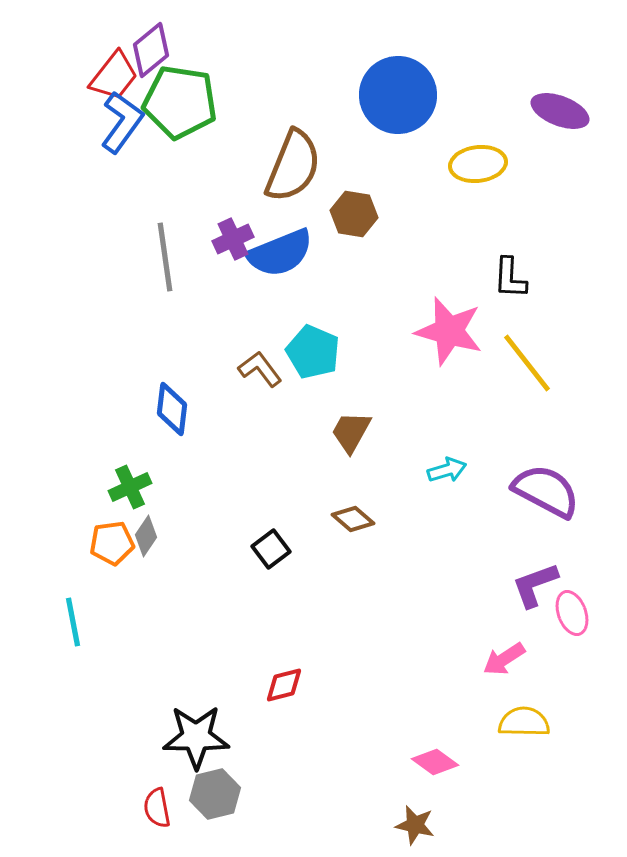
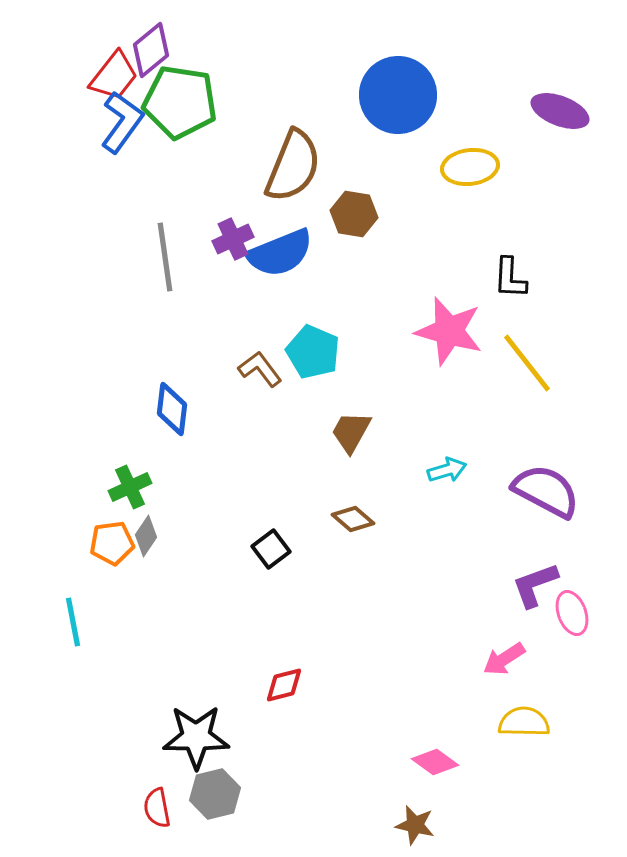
yellow ellipse: moved 8 px left, 3 px down
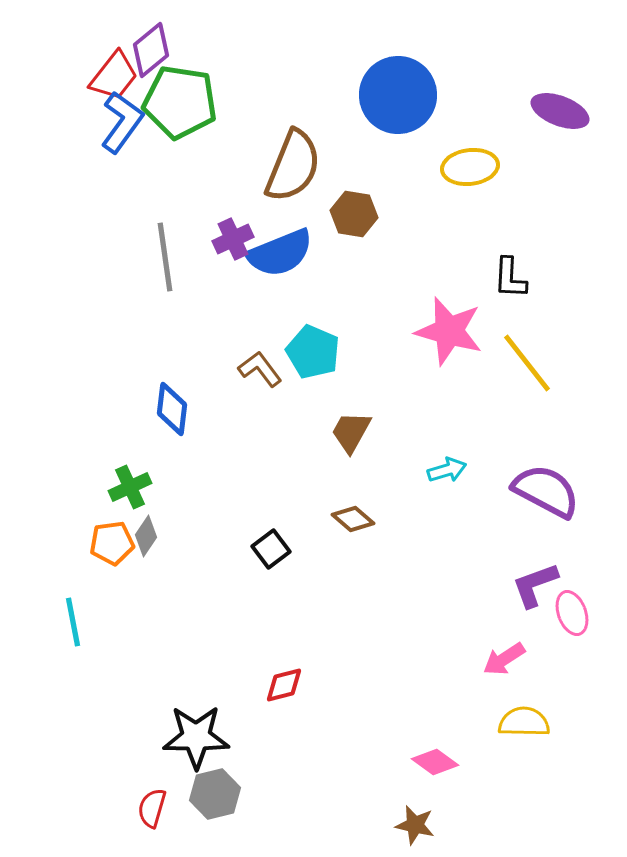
red semicircle: moved 5 px left; rotated 27 degrees clockwise
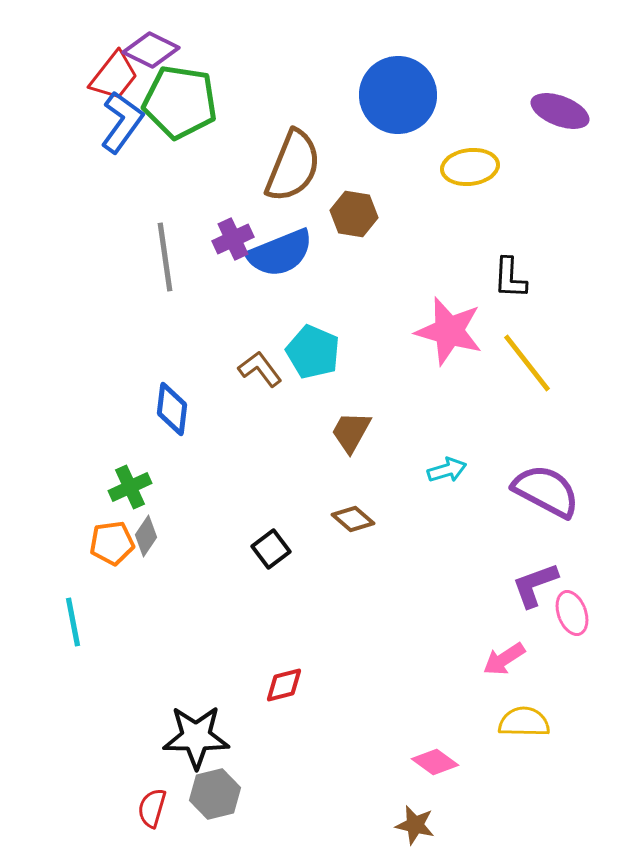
purple diamond: rotated 66 degrees clockwise
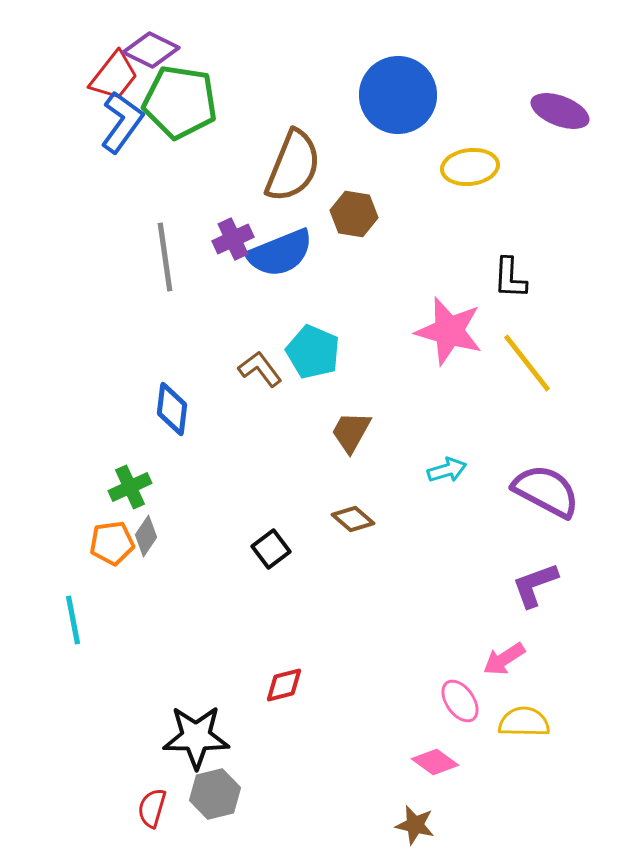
pink ellipse: moved 112 px left, 88 px down; rotated 15 degrees counterclockwise
cyan line: moved 2 px up
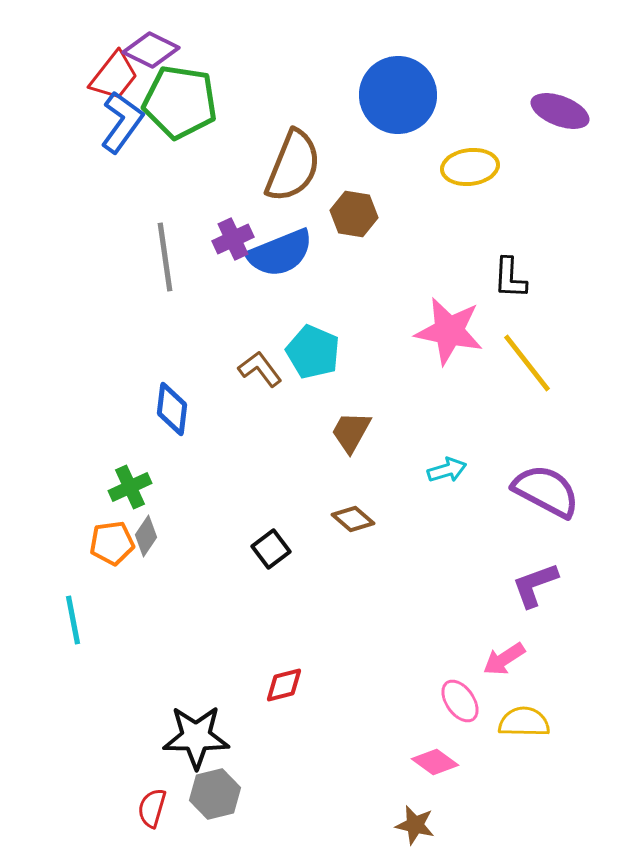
pink star: rotated 4 degrees counterclockwise
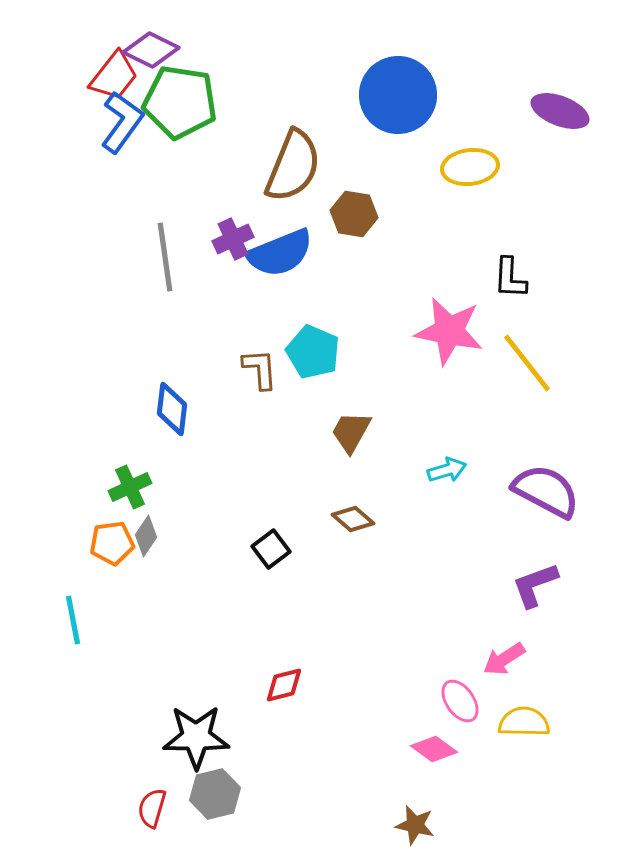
brown L-shape: rotated 33 degrees clockwise
pink diamond: moved 1 px left, 13 px up
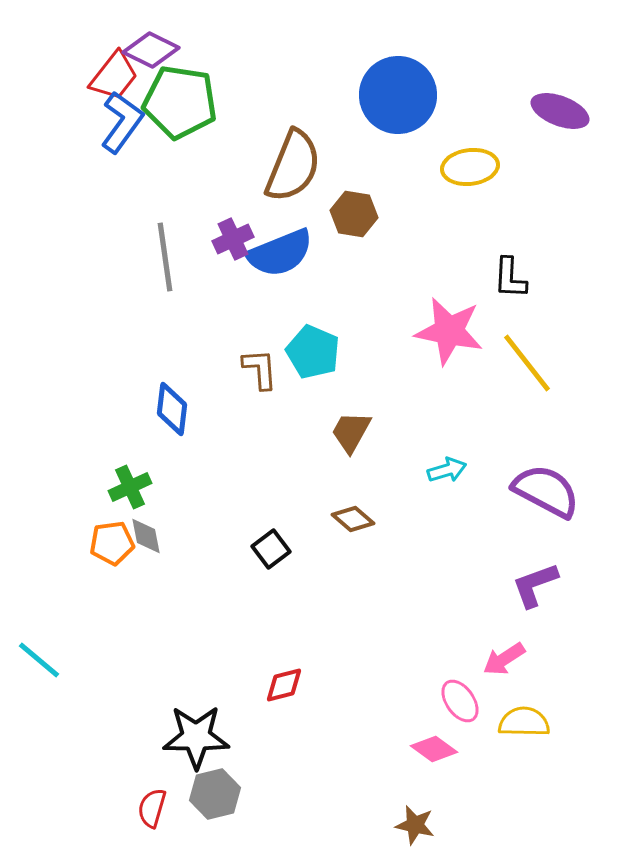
gray diamond: rotated 45 degrees counterclockwise
cyan line: moved 34 px left, 40 px down; rotated 39 degrees counterclockwise
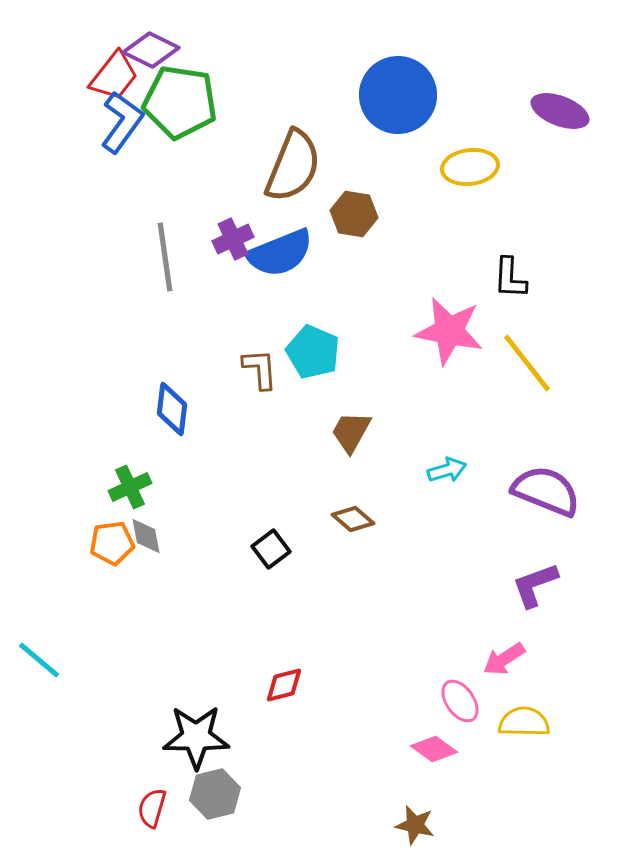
purple semicircle: rotated 6 degrees counterclockwise
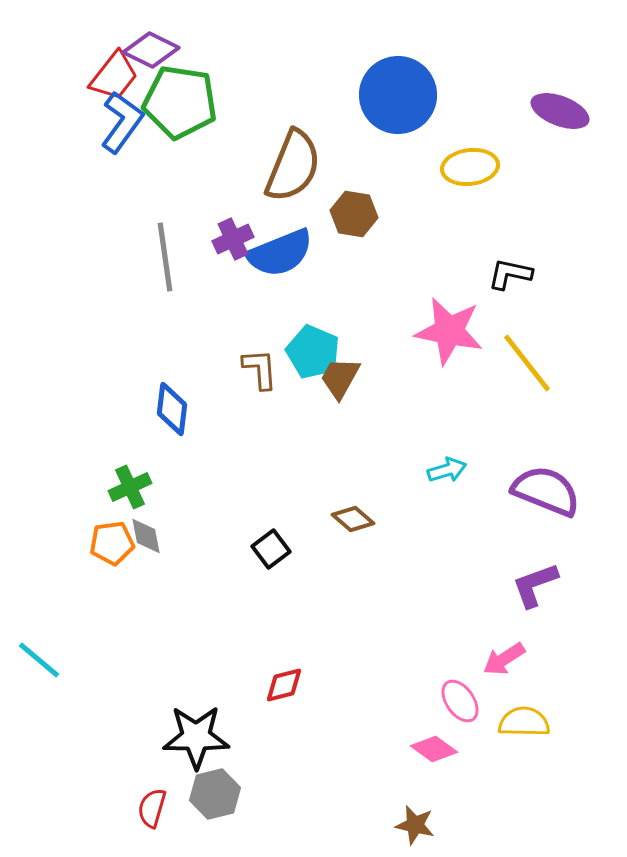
black L-shape: moved 4 px up; rotated 99 degrees clockwise
brown trapezoid: moved 11 px left, 54 px up
